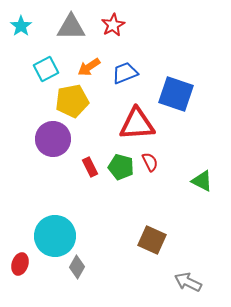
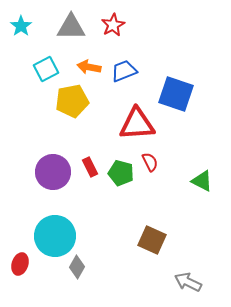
orange arrow: rotated 45 degrees clockwise
blue trapezoid: moved 1 px left, 2 px up
purple circle: moved 33 px down
green pentagon: moved 6 px down
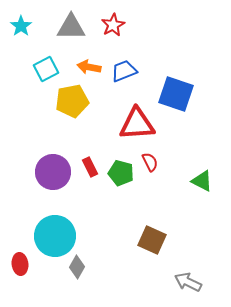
red ellipse: rotated 25 degrees counterclockwise
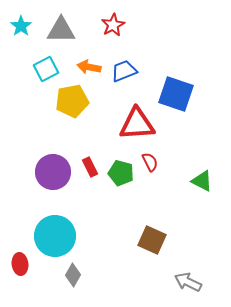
gray triangle: moved 10 px left, 3 px down
gray diamond: moved 4 px left, 8 px down
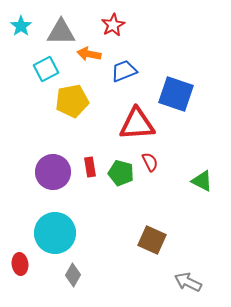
gray triangle: moved 2 px down
orange arrow: moved 13 px up
red rectangle: rotated 18 degrees clockwise
cyan circle: moved 3 px up
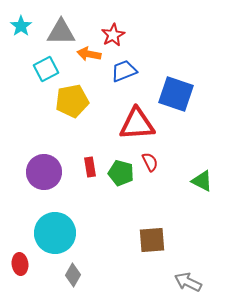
red star: moved 10 px down
purple circle: moved 9 px left
brown square: rotated 28 degrees counterclockwise
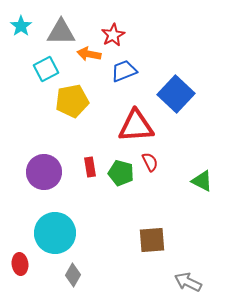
blue square: rotated 24 degrees clockwise
red triangle: moved 1 px left, 2 px down
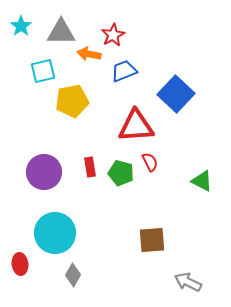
cyan square: moved 3 px left, 2 px down; rotated 15 degrees clockwise
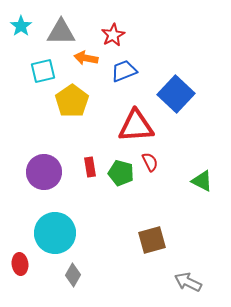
orange arrow: moved 3 px left, 4 px down
yellow pentagon: rotated 24 degrees counterclockwise
brown square: rotated 12 degrees counterclockwise
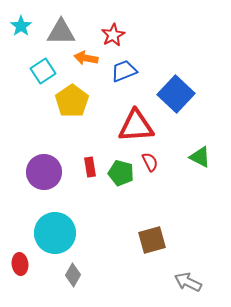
cyan square: rotated 20 degrees counterclockwise
green triangle: moved 2 px left, 24 px up
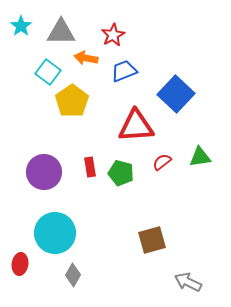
cyan square: moved 5 px right, 1 px down; rotated 20 degrees counterclockwise
green triangle: rotated 35 degrees counterclockwise
red semicircle: moved 12 px right; rotated 102 degrees counterclockwise
red ellipse: rotated 15 degrees clockwise
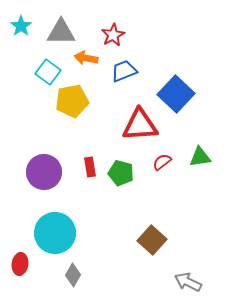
yellow pentagon: rotated 24 degrees clockwise
red triangle: moved 4 px right, 1 px up
brown square: rotated 32 degrees counterclockwise
